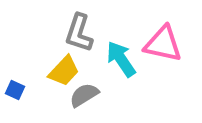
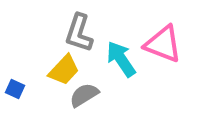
pink triangle: rotated 9 degrees clockwise
yellow trapezoid: moved 1 px up
blue square: moved 1 px up
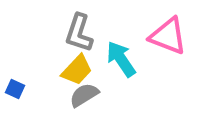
pink triangle: moved 5 px right, 8 px up
yellow trapezoid: moved 13 px right
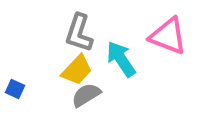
gray semicircle: moved 2 px right
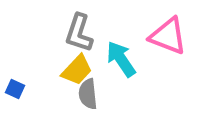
gray semicircle: moved 2 px right, 1 px up; rotated 64 degrees counterclockwise
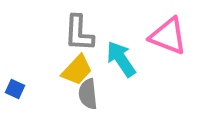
gray L-shape: rotated 15 degrees counterclockwise
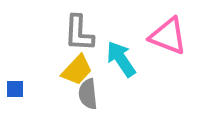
blue square: rotated 24 degrees counterclockwise
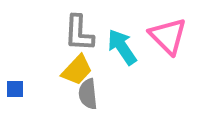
pink triangle: rotated 24 degrees clockwise
cyan arrow: moved 1 px right, 12 px up
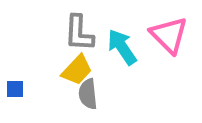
pink triangle: moved 1 px right, 1 px up
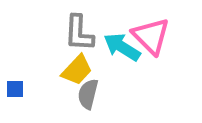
pink triangle: moved 18 px left, 1 px down
cyan arrow: rotated 24 degrees counterclockwise
gray semicircle: rotated 20 degrees clockwise
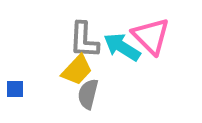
gray L-shape: moved 5 px right, 7 px down
